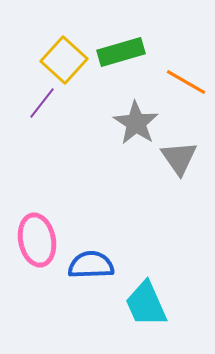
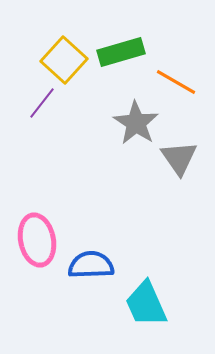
orange line: moved 10 px left
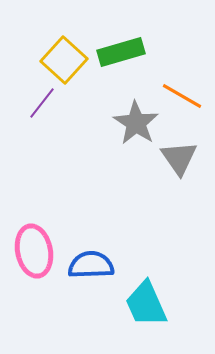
orange line: moved 6 px right, 14 px down
pink ellipse: moved 3 px left, 11 px down
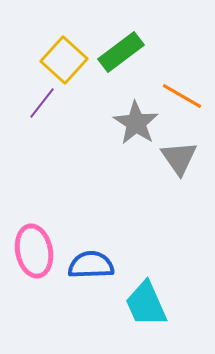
green rectangle: rotated 21 degrees counterclockwise
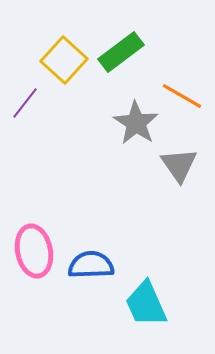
purple line: moved 17 px left
gray triangle: moved 7 px down
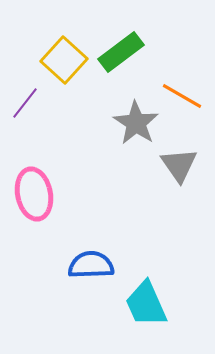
pink ellipse: moved 57 px up
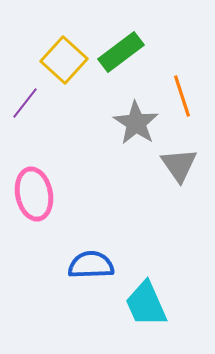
orange line: rotated 42 degrees clockwise
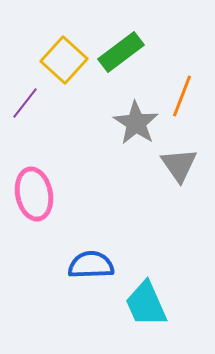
orange line: rotated 39 degrees clockwise
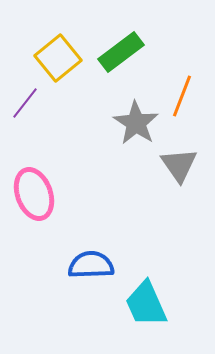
yellow square: moved 6 px left, 2 px up; rotated 9 degrees clockwise
pink ellipse: rotated 9 degrees counterclockwise
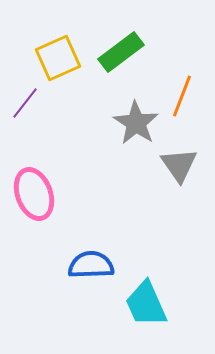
yellow square: rotated 15 degrees clockwise
